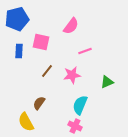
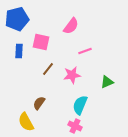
brown line: moved 1 px right, 2 px up
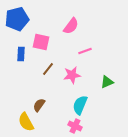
blue rectangle: moved 2 px right, 3 px down
brown semicircle: moved 2 px down
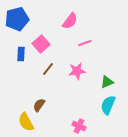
pink semicircle: moved 1 px left, 5 px up
pink square: moved 2 px down; rotated 36 degrees clockwise
pink line: moved 8 px up
pink star: moved 5 px right, 4 px up
cyan semicircle: moved 28 px right
pink cross: moved 4 px right
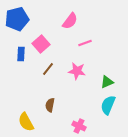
pink star: rotated 18 degrees clockwise
brown semicircle: moved 11 px right; rotated 24 degrees counterclockwise
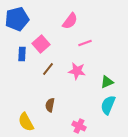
blue rectangle: moved 1 px right
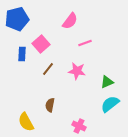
cyan semicircle: moved 2 px right, 1 px up; rotated 30 degrees clockwise
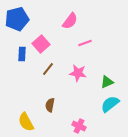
pink star: moved 1 px right, 2 px down
